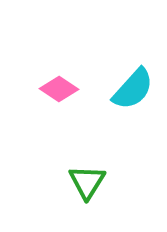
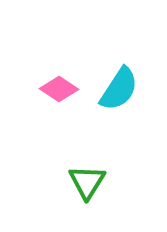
cyan semicircle: moved 14 px left; rotated 9 degrees counterclockwise
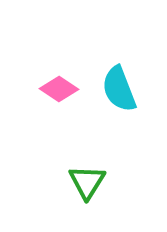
cyan semicircle: rotated 126 degrees clockwise
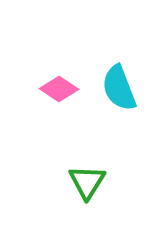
cyan semicircle: moved 1 px up
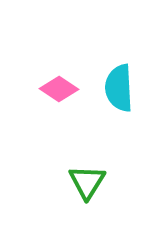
cyan semicircle: rotated 18 degrees clockwise
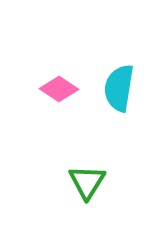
cyan semicircle: rotated 12 degrees clockwise
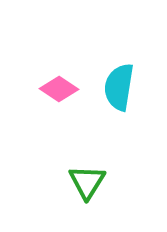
cyan semicircle: moved 1 px up
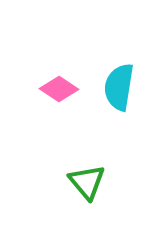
green triangle: rotated 12 degrees counterclockwise
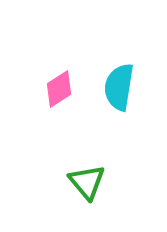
pink diamond: rotated 66 degrees counterclockwise
